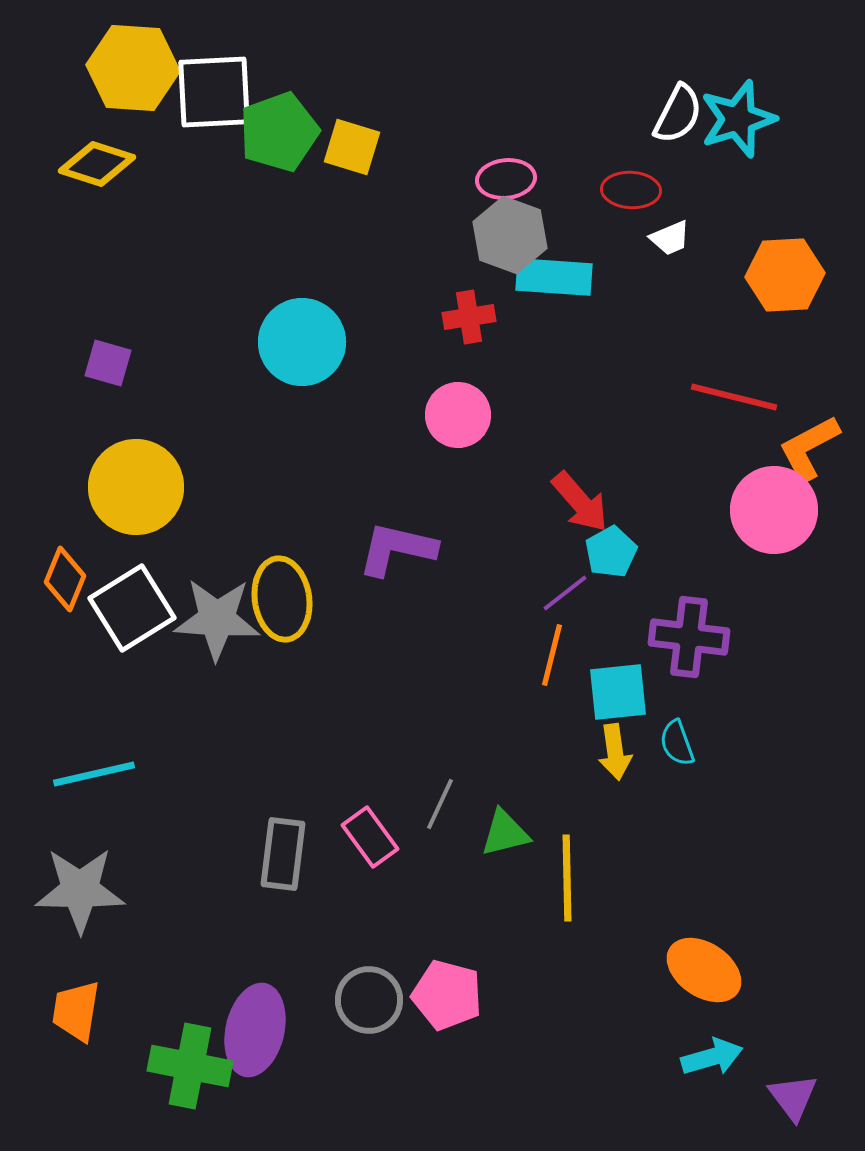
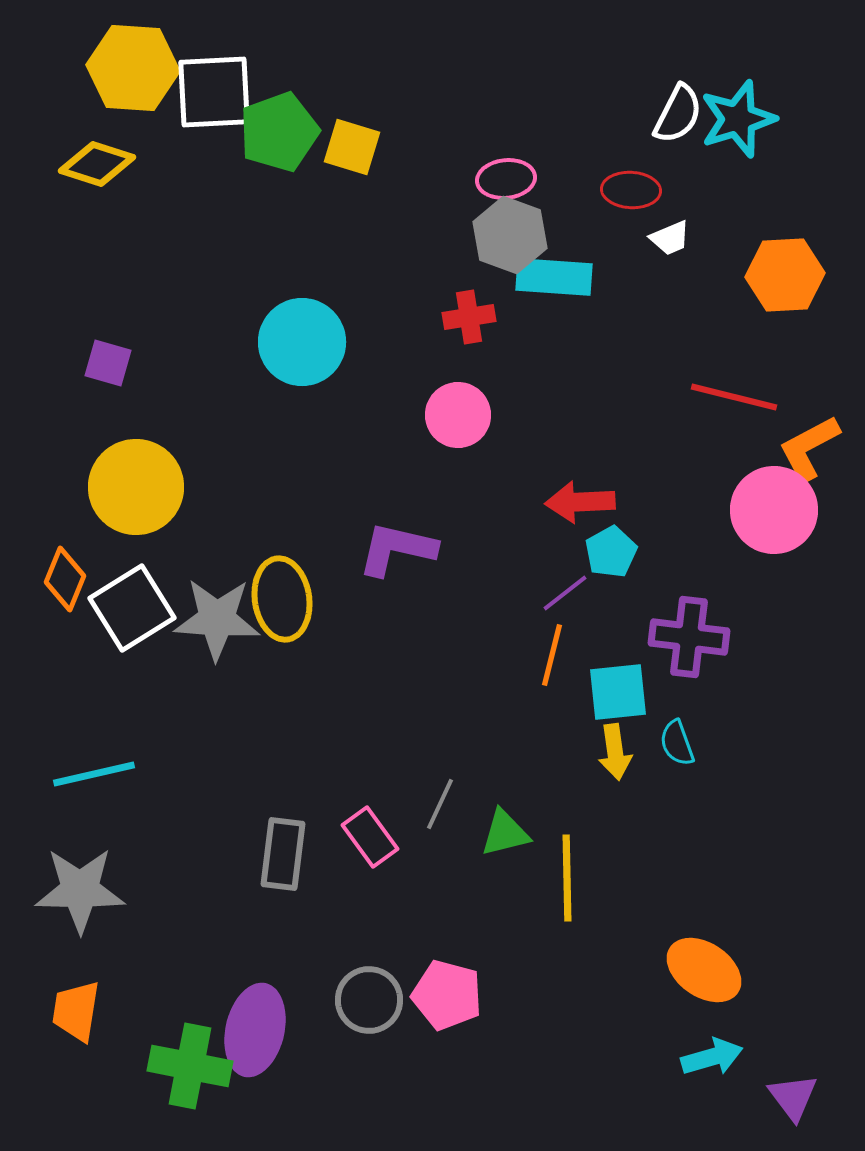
red arrow at (580, 502): rotated 128 degrees clockwise
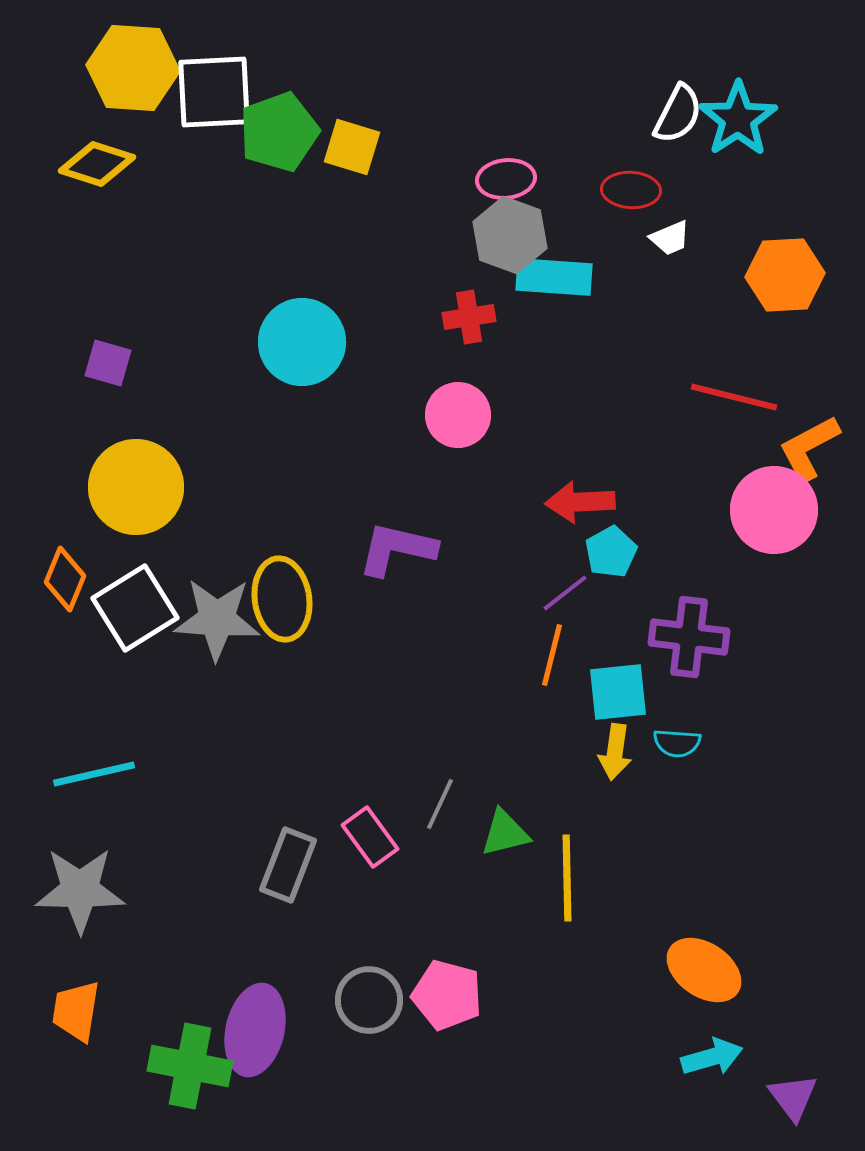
cyan star at (738, 119): rotated 16 degrees counterclockwise
white square at (132, 608): moved 3 px right
cyan semicircle at (677, 743): rotated 66 degrees counterclockwise
yellow arrow at (615, 752): rotated 16 degrees clockwise
gray rectangle at (283, 854): moved 5 px right, 11 px down; rotated 14 degrees clockwise
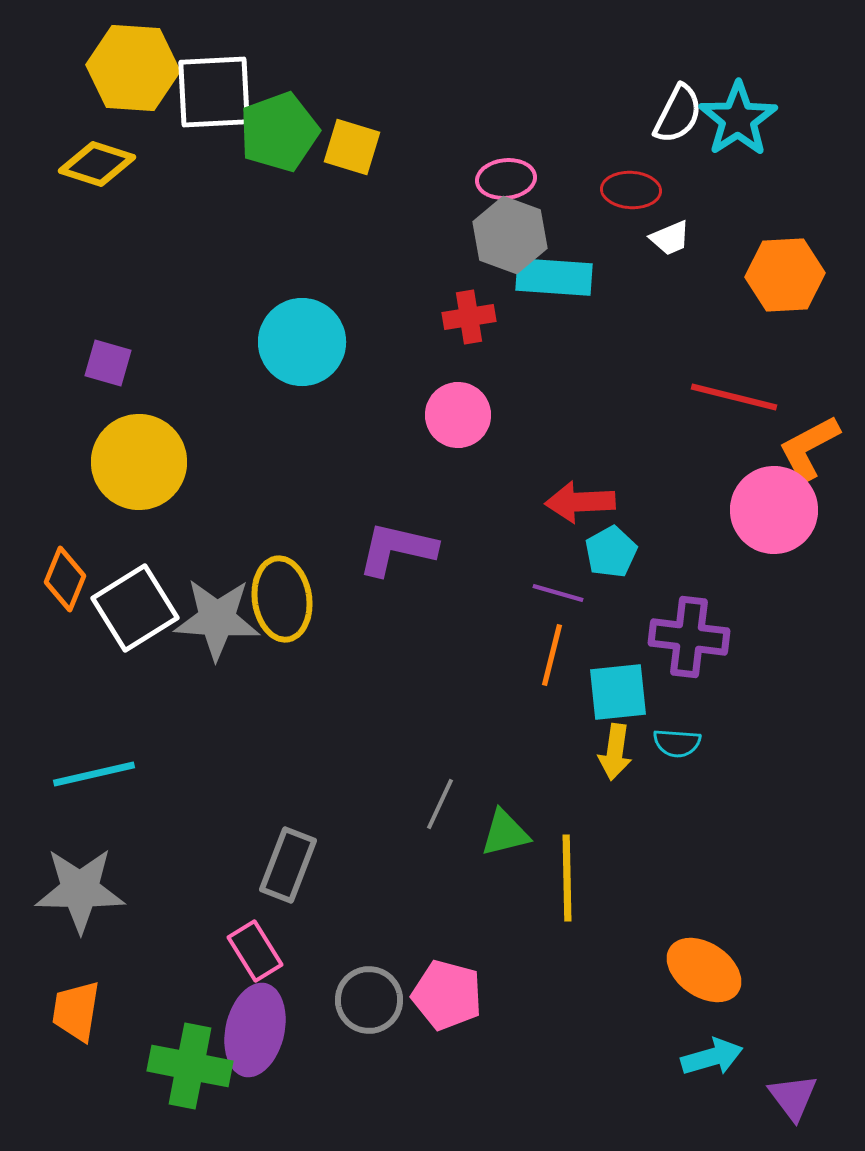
yellow circle at (136, 487): moved 3 px right, 25 px up
purple line at (565, 593): moved 7 px left; rotated 54 degrees clockwise
pink rectangle at (370, 837): moved 115 px left, 114 px down; rotated 4 degrees clockwise
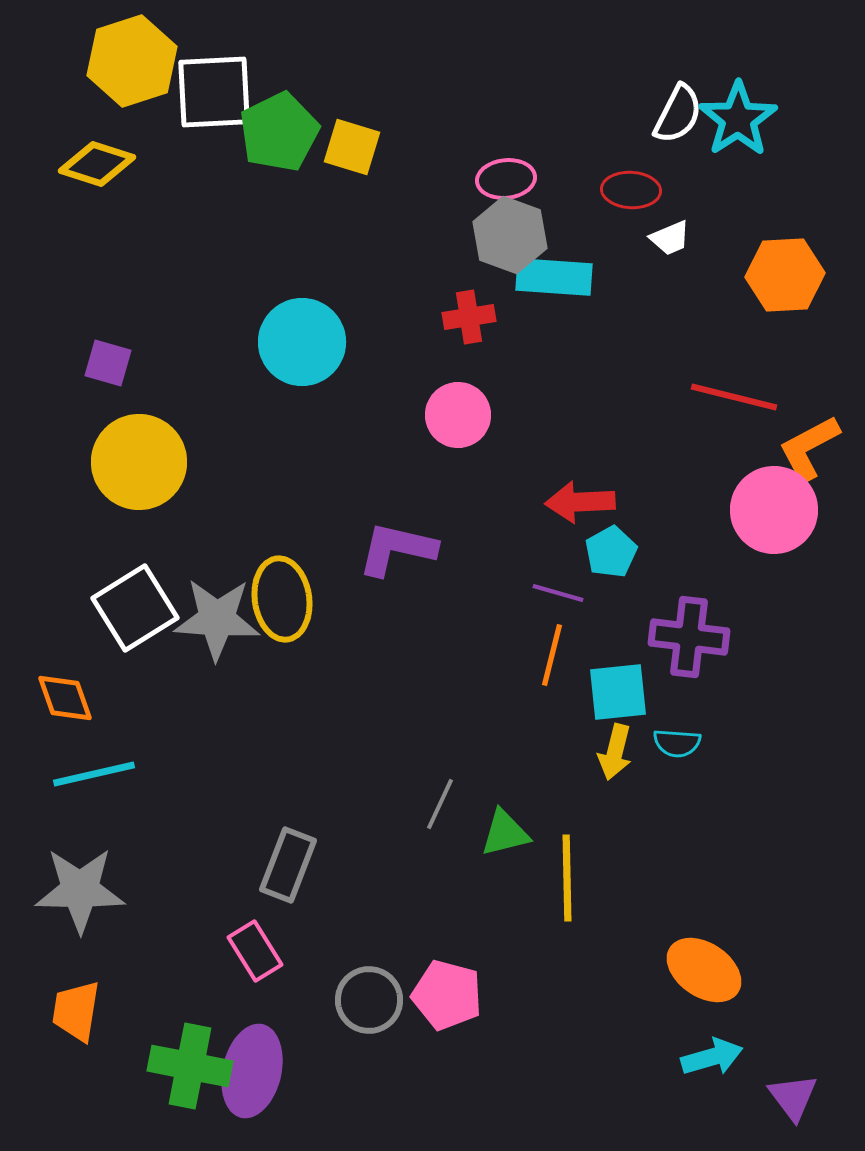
yellow hexagon at (133, 68): moved 1 px left, 7 px up; rotated 22 degrees counterclockwise
green pentagon at (279, 132): rotated 6 degrees counterclockwise
orange diamond at (65, 579): moved 119 px down; rotated 42 degrees counterclockwise
yellow arrow at (615, 752): rotated 6 degrees clockwise
purple ellipse at (255, 1030): moved 3 px left, 41 px down
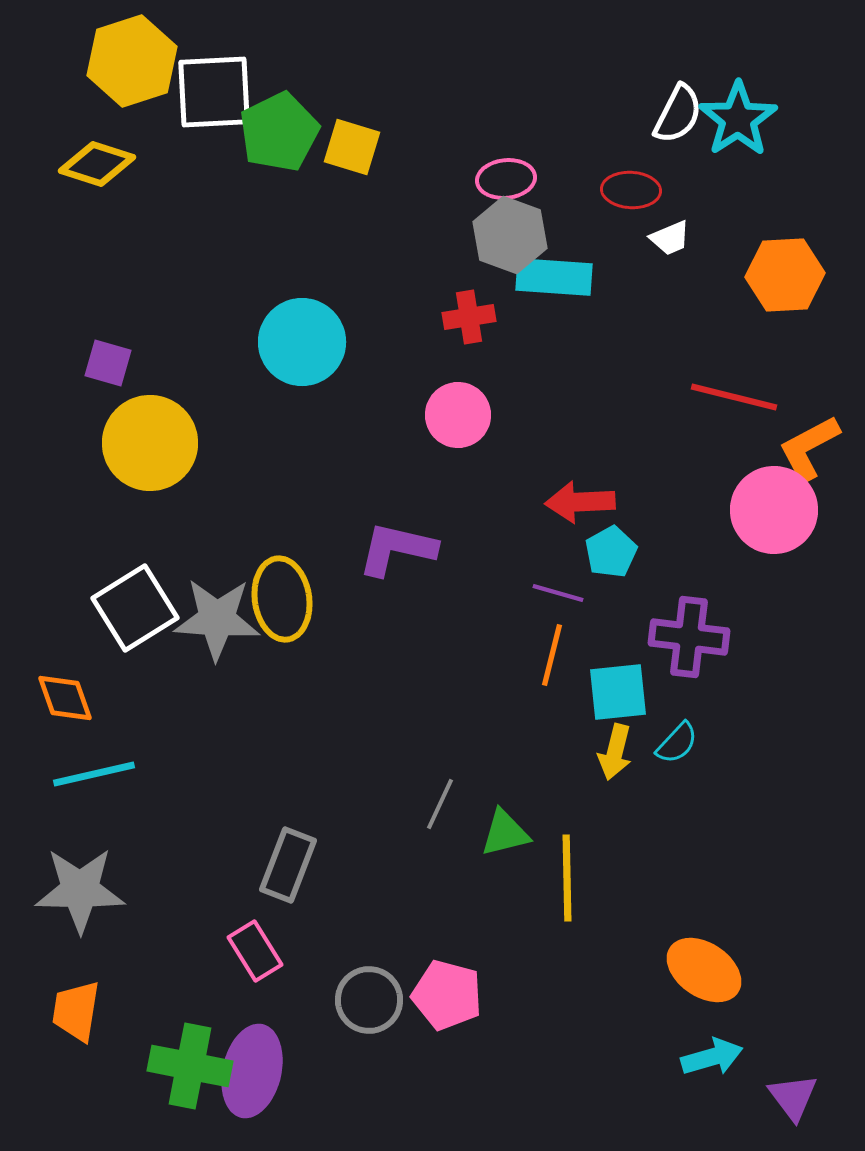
yellow circle at (139, 462): moved 11 px right, 19 px up
cyan semicircle at (677, 743): rotated 51 degrees counterclockwise
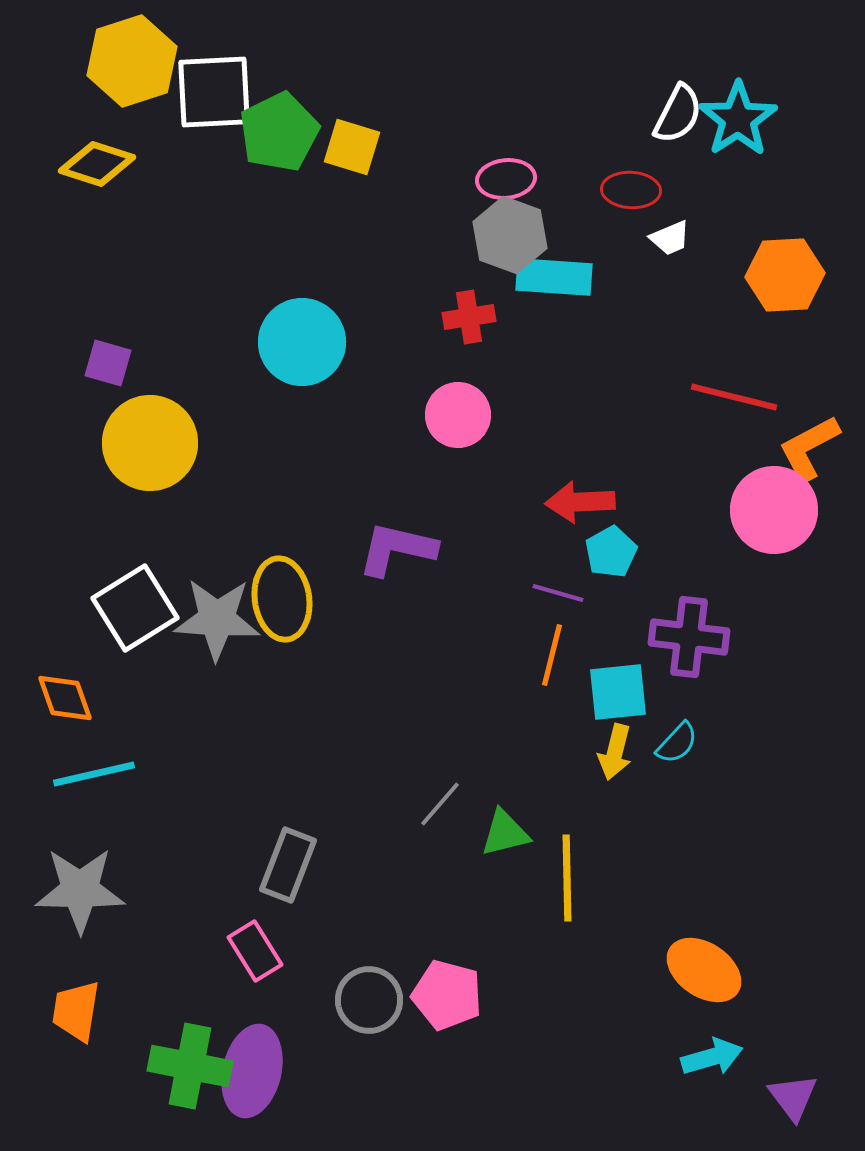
gray line at (440, 804): rotated 16 degrees clockwise
